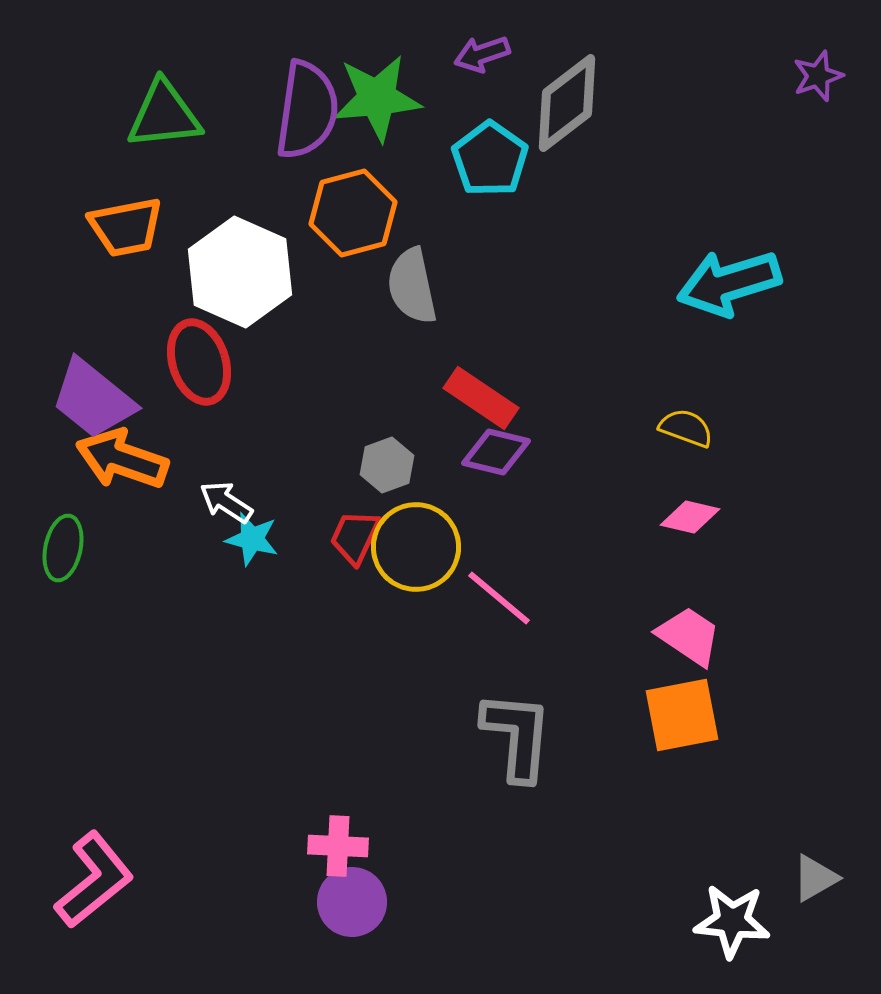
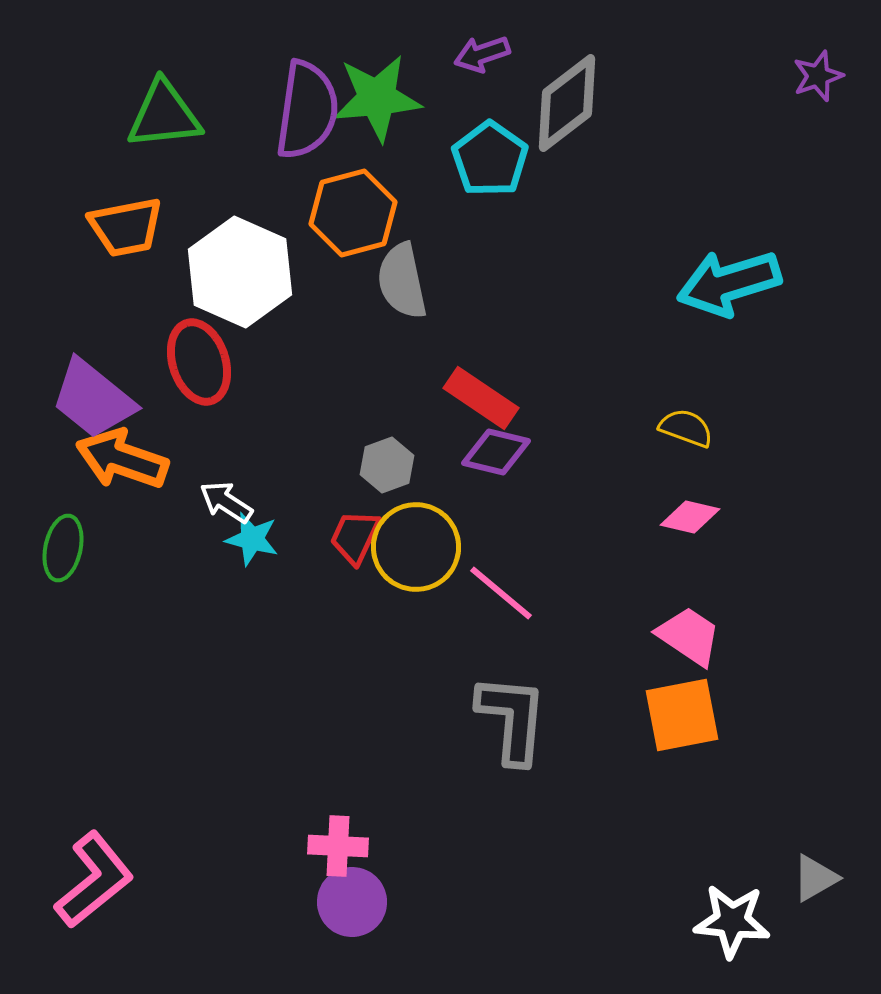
gray semicircle: moved 10 px left, 5 px up
pink line: moved 2 px right, 5 px up
gray L-shape: moved 5 px left, 17 px up
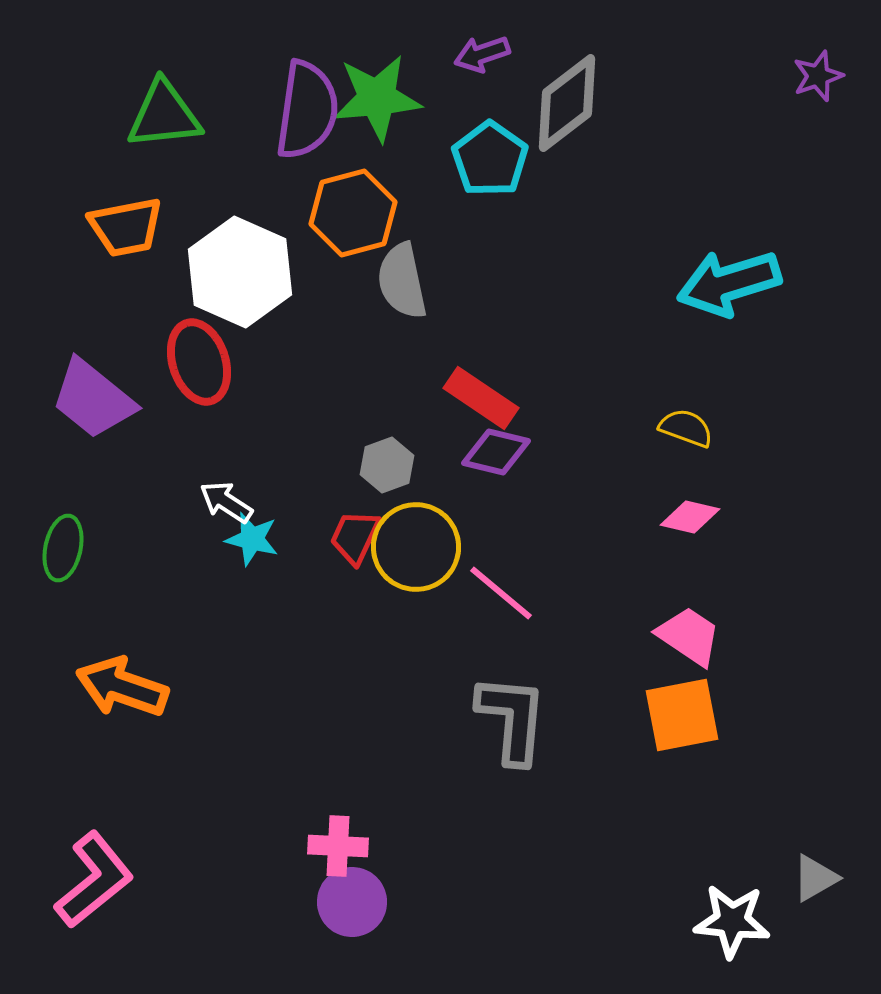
orange arrow: moved 228 px down
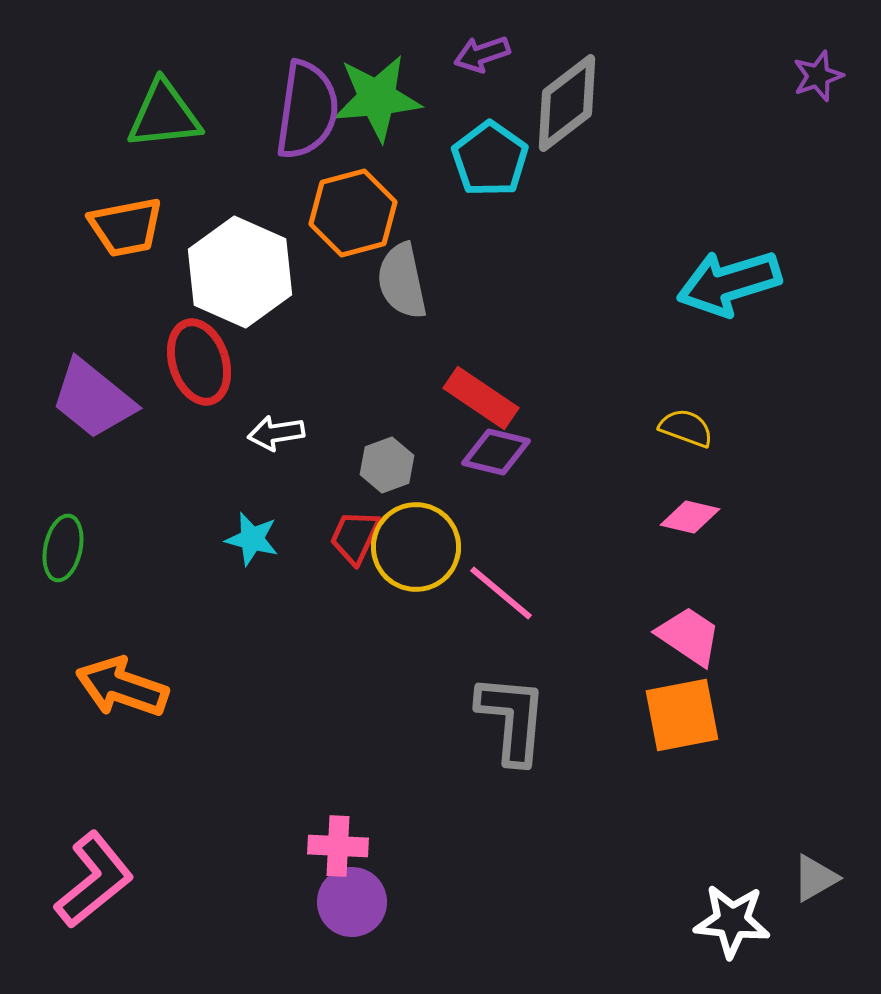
white arrow: moved 50 px right, 69 px up; rotated 42 degrees counterclockwise
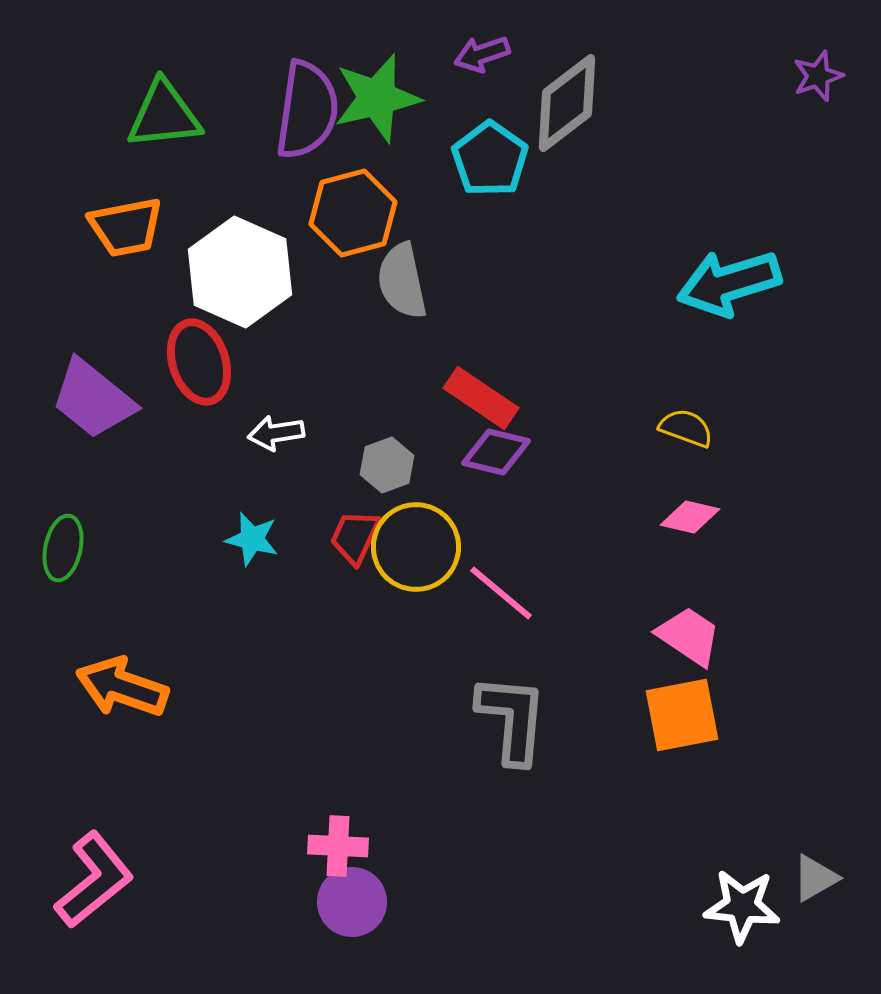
green star: rotated 8 degrees counterclockwise
white star: moved 10 px right, 15 px up
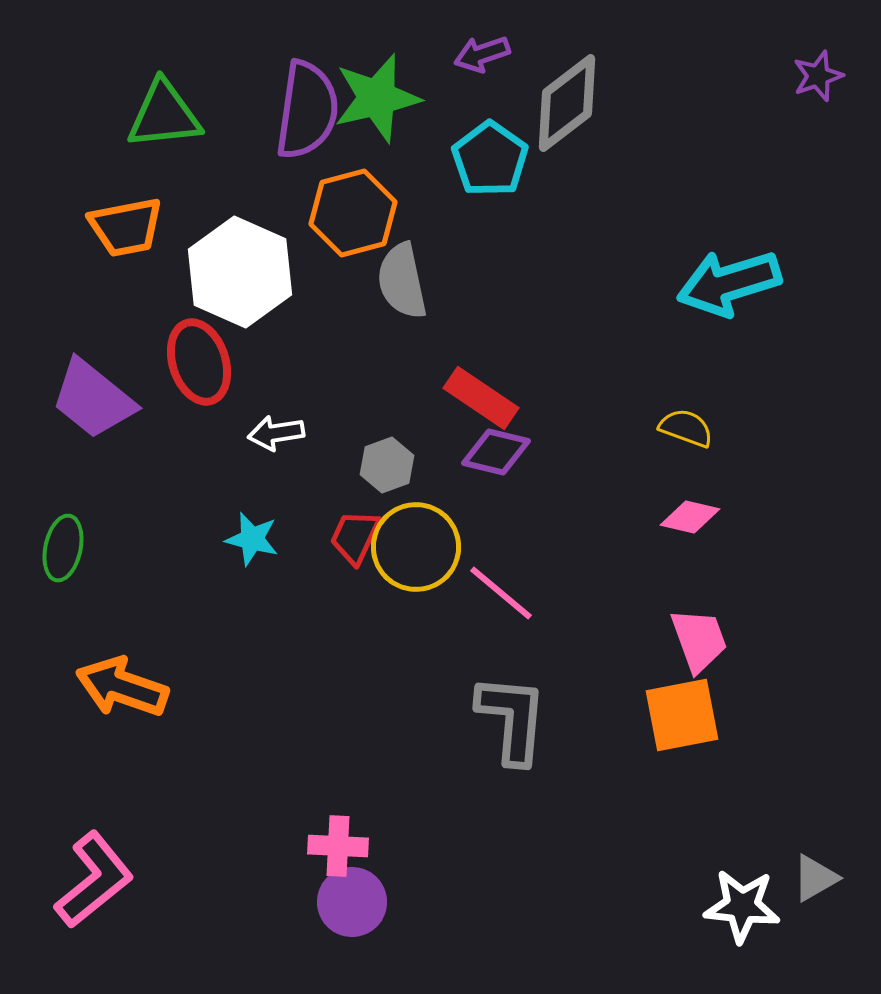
pink trapezoid: moved 10 px right, 4 px down; rotated 36 degrees clockwise
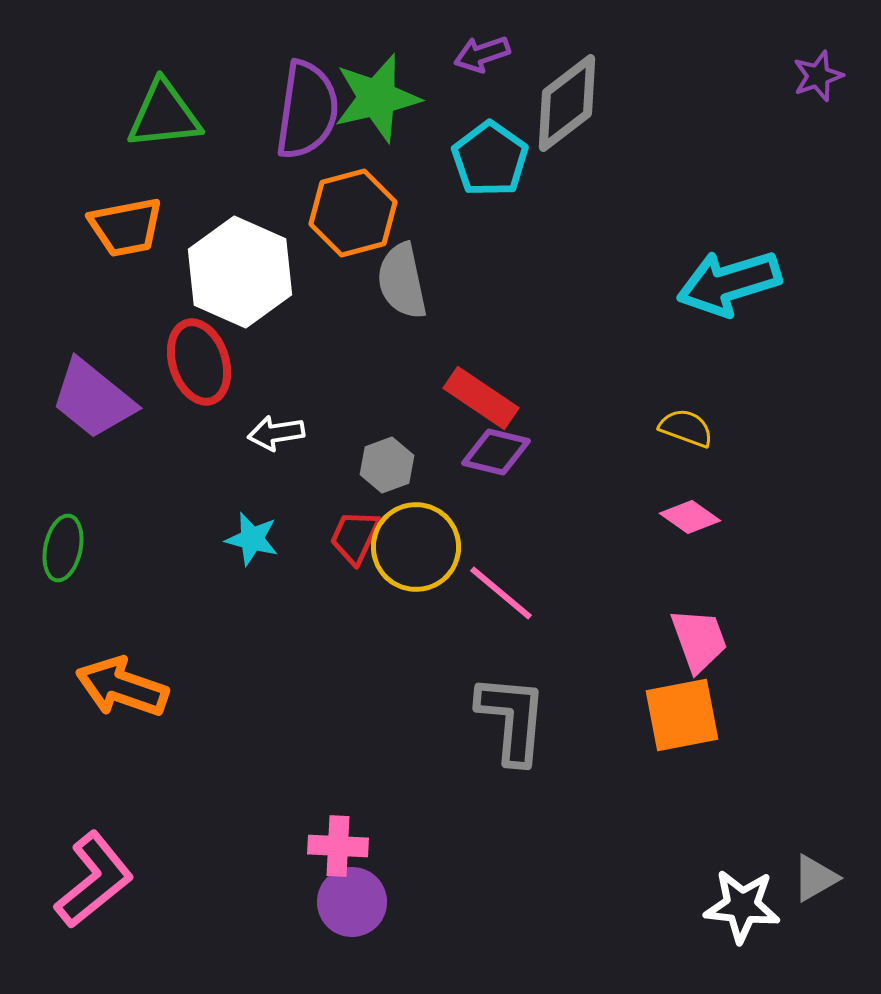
pink diamond: rotated 22 degrees clockwise
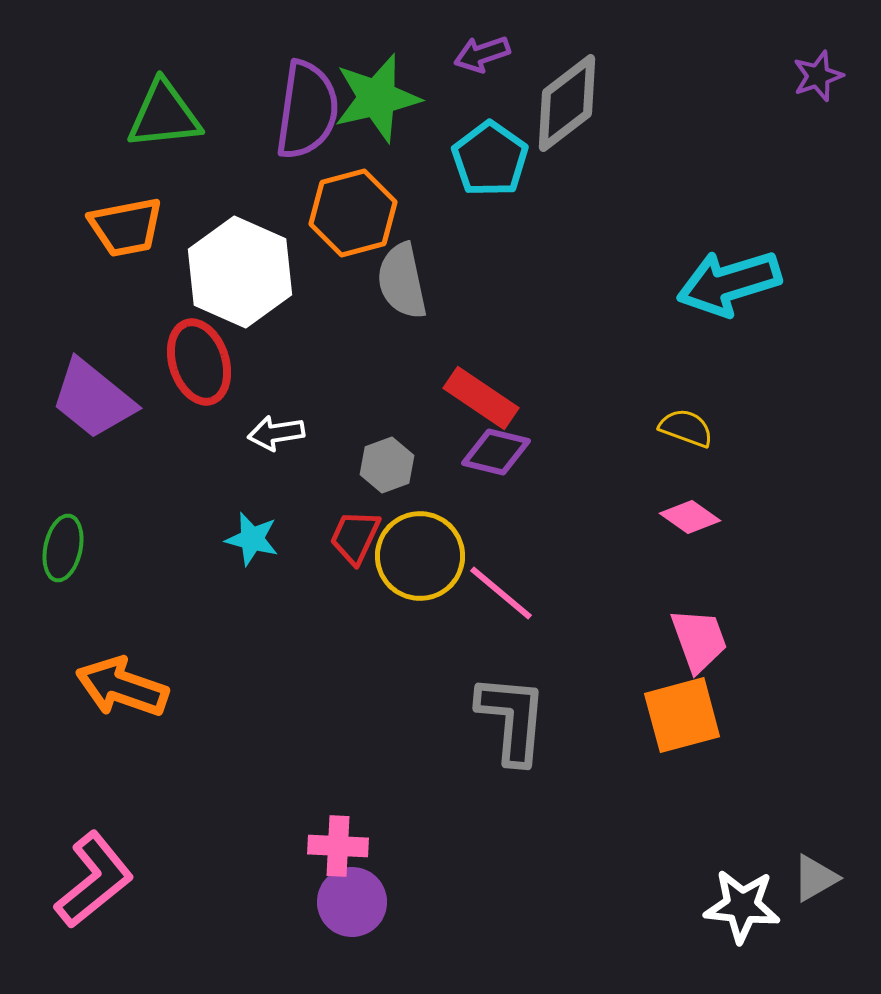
yellow circle: moved 4 px right, 9 px down
orange square: rotated 4 degrees counterclockwise
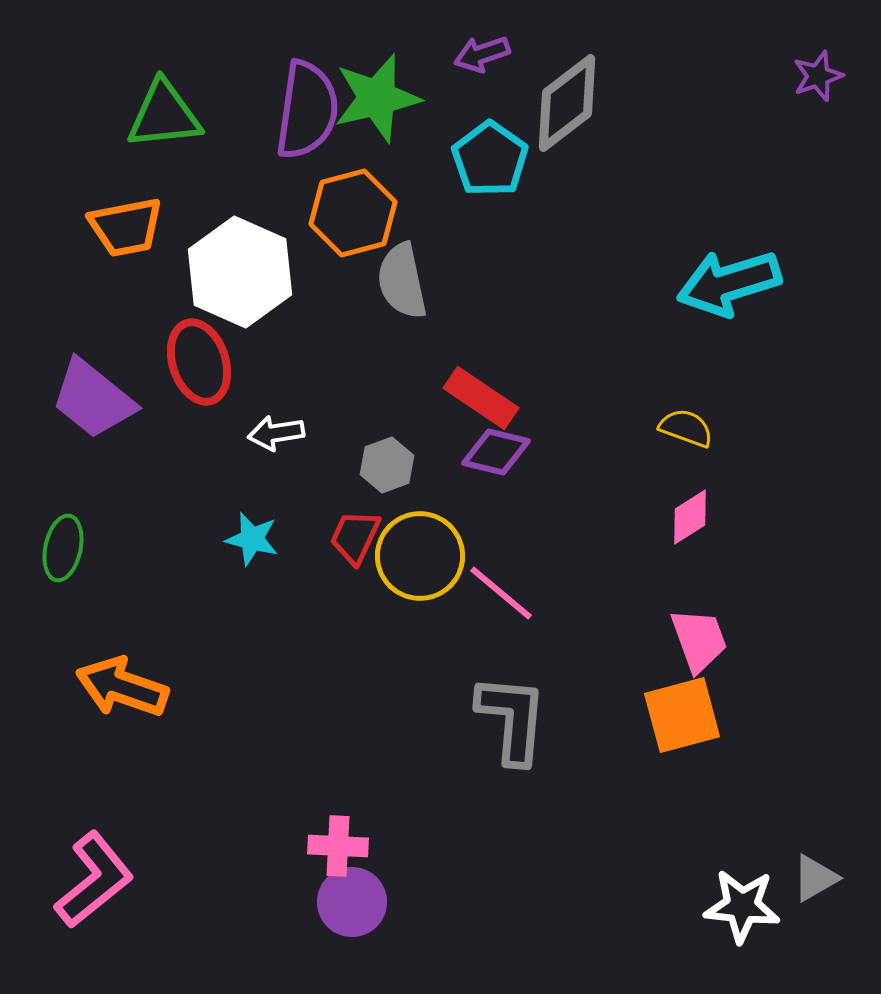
pink diamond: rotated 68 degrees counterclockwise
